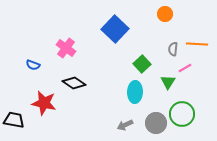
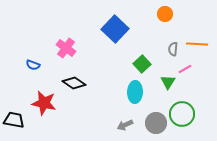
pink line: moved 1 px down
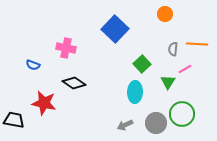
pink cross: rotated 24 degrees counterclockwise
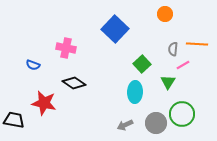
pink line: moved 2 px left, 4 px up
